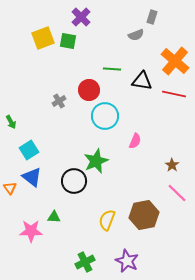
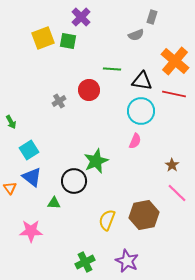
cyan circle: moved 36 px right, 5 px up
green triangle: moved 14 px up
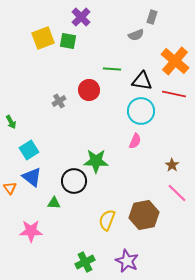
green star: rotated 25 degrees clockwise
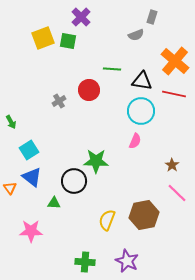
green cross: rotated 30 degrees clockwise
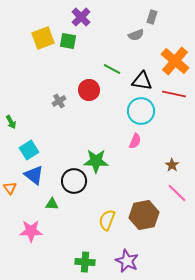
green line: rotated 24 degrees clockwise
blue triangle: moved 2 px right, 2 px up
green triangle: moved 2 px left, 1 px down
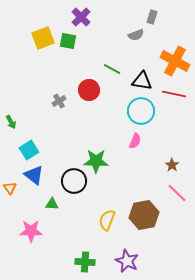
orange cross: rotated 12 degrees counterclockwise
